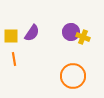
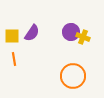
yellow square: moved 1 px right
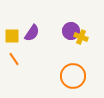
purple circle: moved 1 px up
yellow cross: moved 2 px left
orange line: rotated 24 degrees counterclockwise
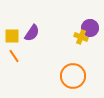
purple circle: moved 19 px right, 3 px up
orange line: moved 3 px up
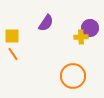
purple semicircle: moved 14 px right, 10 px up
yellow cross: rotated 24 degrees counterclockwise
orange line: moved 1 px left, 2 px up
